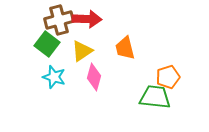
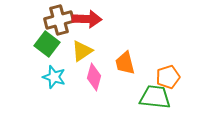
orange trapezoid: moved 15 px down
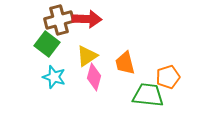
yellow triangle: moved 5 px right, 5 px down
green trapezoid: moved 7 px left, 2 px up
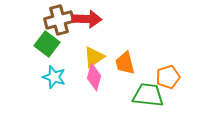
yellow triangle: moved 7 px right, 1 px down
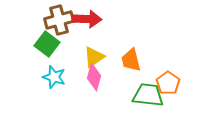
orange trapezoid: moved 6 px right, 3 px up
orange pentagon: moved 6 px down; rotated 20 degrees counterclockwise
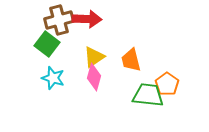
cyan star: moved 1 px left, 1 px down
orange pentagon: moved 1 px left, 1 px down
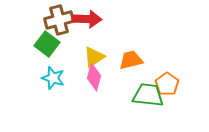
orange trapezoid: rotated 90 degrees clockwise
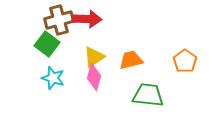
orange pentagon: moved 18 px right, 23 px up
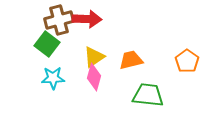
orange pentagon: moved 2 px right
cyan star: rotated 20 degrees counterclockwise
